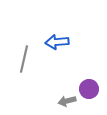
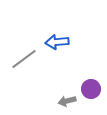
gray line: rotated 40 degrees clockwise
purple circle: moved 2 px right
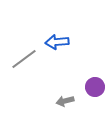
purple circle: moved 4 px right, 2 px up
gray arrow: moved 2 px left
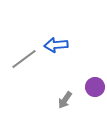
blue arrow: moved 1 px left, 3 px down
gray arrow: moved 1 px up; rotated 42 degrees counterclockwise
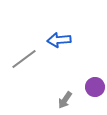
blue arrow: moved 3 px right, 5 px up
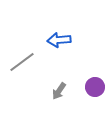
gray line: moved 2 px left, 3 px down
gray arrow: moved 6 px left, 9 px up
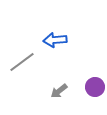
blue arrow: moved 4 px left
gray arrow: rotated 18 degrees clockwise
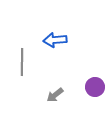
gray line: rotated 52 degrees counterclockwise
gray arrow: moved 4 px left, 4 px down
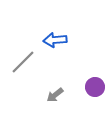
gray line: moved 1 px right; rotated 44 degrees clockwise
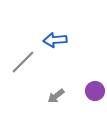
purple circle: moved 4 px down
gray arrow: moved 1 px right, 1 px down
